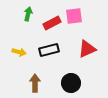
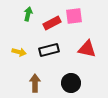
red triangle: rotated 36 degrees clockwise
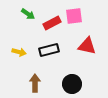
green arrow: rotated 112 degrees clockwise
red triangle: moved 3 px up
black circle: moved 1 px right, 1 px down
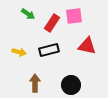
red rectangle: rotated 30 degrees counterclockwise
black circle: moved 1 px left, 1 px down
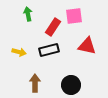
green arrow: rotated 136 degrees counterclockwise
red rectangle: moved 1 px right, 4 px down
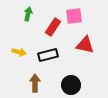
green arrow: rotated 24 degrees clockwise
red triangle: moved 2 px left, 1 px up
black rectangle: moved 1 px left, 5 px down
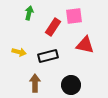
green arrow: moved 1 px right, 1 px up
black rectangle: moved 1 px down
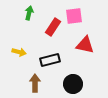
black rectangle: moved 2 px right, 4 px down
black circle: moved 2 px right, 1 px up
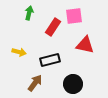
brown arrow: rotated 36 degrees clockwise
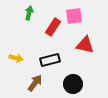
yellow arrow: moved 3 px left, 6 px down
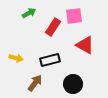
green arrow: rotated 48 degrees clockwise
red triangle: rotated 18 degrees clockwise
